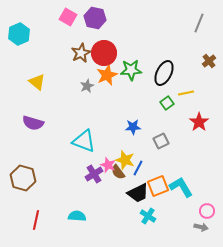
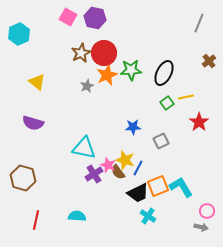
yellow line: moved 4 px down
cyan triangle: moved 7 px down; rotated 10 degrees counterclockwise
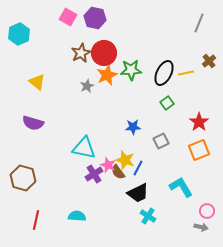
yellow line: moved 24 px up
orange square: moved 41 px right, 36 px up
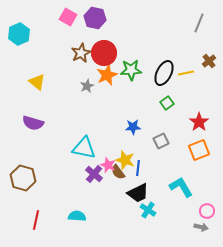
blue line: rotated 21 degrees counterclockwise
purple cross: rotated 18 degrees counterclockwise
cyan cross: moved 6 px up
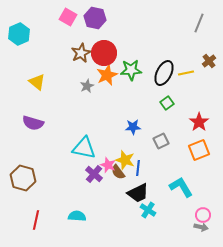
pink circle: moved 4 px left, 4 px down
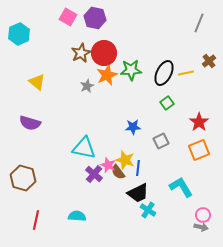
purple semicircle: moved 3 px left
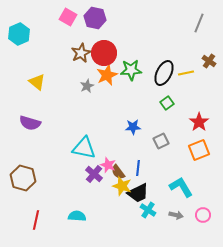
brown cross: rotated 16 degrees counterclockwise
yellow star: moved 3 px left, 26 px down
gray arrow: moved 25 px left, 12 px up
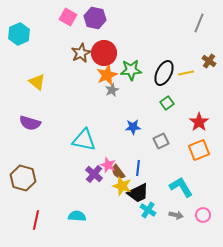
gray star: moved 25 px right, 4 px down
cyan triangle: moved 8 px up
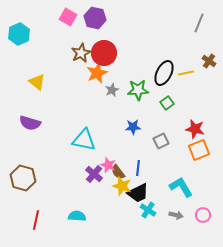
green star: moved 7 px right, 20 px down
orange star: moved 10 px left, 2 px up
red star: moved 4 px left, 7 px down; rotated 24 degrees counterclockwise
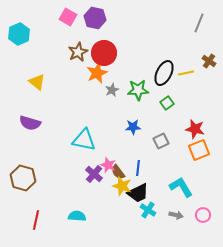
brown star: moved 3 px left, 1 px up
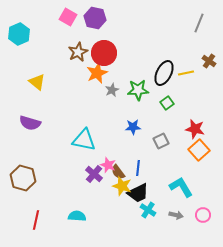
orange square: rotated 20 degrees counterclockwise
